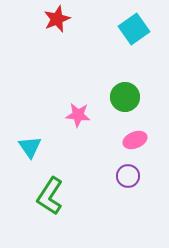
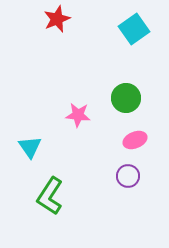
green circle: moved 1 px right, 1 px down
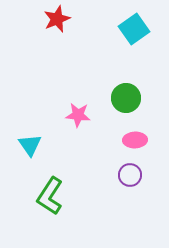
pink ellipse: rotated 20 degrees clockwise
cyan triangle: moved 2 px up
purple circle: moved 2 px right, 1 px up
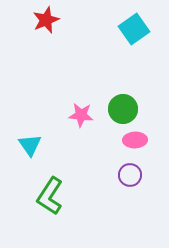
red star: moved 11 px left, 1 px down
green circle: moved 3 px left, 11 px down
pink star: moved 3 px right
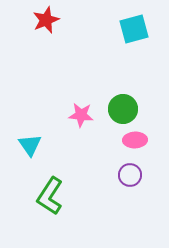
cyan square: rotated 20 degrees clockwise
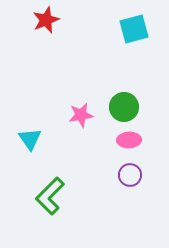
green circle: moved 1 px right, 2 px up
pink star: rotated 15 degrees counterclockwise
pink ellipse: moved 6 px left
cyan triangle: moved 6 px up
green L-shape: rotated 12 degrees clockwise
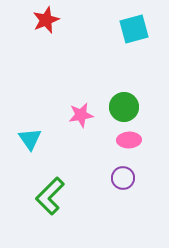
purple circle: moved 7 px left, 3 px down
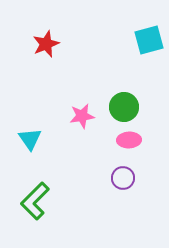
red star: moved 24 px down
cyan square: moved 15 px right, 11 px down
pink star: moved 1 px right, 1 px down
green L-shape: moved 15 px left, 5 px down
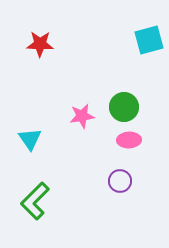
red star: moved 6 px left; rotated 24 degrees clockwise
purple circle: moved 3 px left, 3 px down
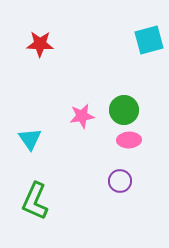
green circle: moved 3 px down
green L-shape: rotated 21 degrees counterclockwise
